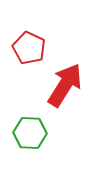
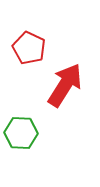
green hexagon: moved 9 px left
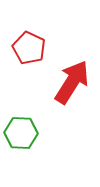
red arrow: moved 7 px right, 3 px up
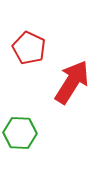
green hexagon: moved 1 px left
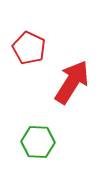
green hexagon: moved 18 px right, 9 px down
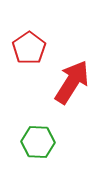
red pentagon: rotated 12 degrees clockwise
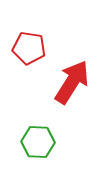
red pentagon: rotated 28 degrees counterclockwise
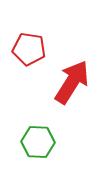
red pentagon: moved 1 px down
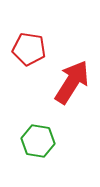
green hexagon: moved 1 px up; rotated 8 degrees clockwise
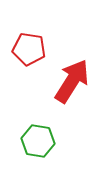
red arrow: moved 1 px up
